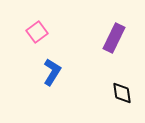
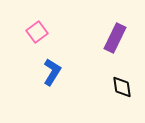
purple rectangle: moved 1 px right
black diamond: moved 6 px up
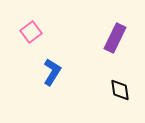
pink square: moved 6 px left
black diamond: moved 2 px left, 3 px down
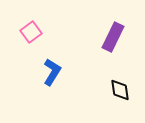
purple rectangle: moved 2 px left, 1 px up
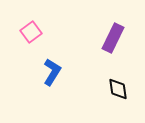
purple rectangle: moved 1 px down
black diamond: moved 2 px left, 1 px up
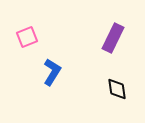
pink square: moved 4 px left, 5 px down; rotated 15 degrees clockwise
black diamond: moved 1 px left
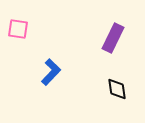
pink square: moved 9 px left, 8 px up; rotated 30 degrees clockwise
blue L-shape: moved 1 px left; rotated 12 degrees clockwise
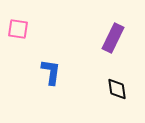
blue L-shape: rotated 36 degrees counterclockwise
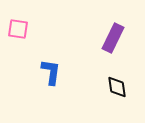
black diamond: moved 2 px up
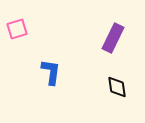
pink square: moved 1 px left; rotated 25 degrees counterclockwise
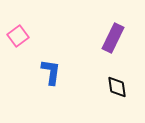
pink square: moved 1 px right, 7 px down; rotated 20 degrees counterclockwise
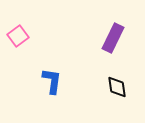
blue L-shape: moved 1 px right, 9 px down
